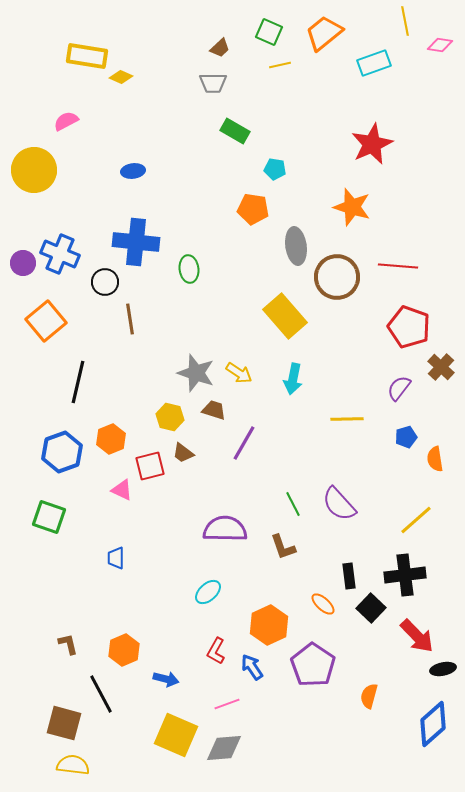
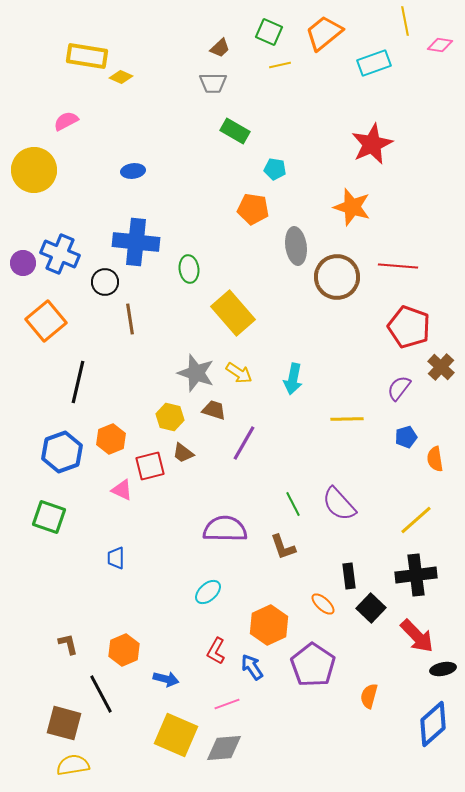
yellow rectangle at (285, 316): moved 52 px left, 3 px up
black cross at (405, 575): moved 11 px right
yellow semicircle at (73, 765): rotated 16 degrees counterclockwise
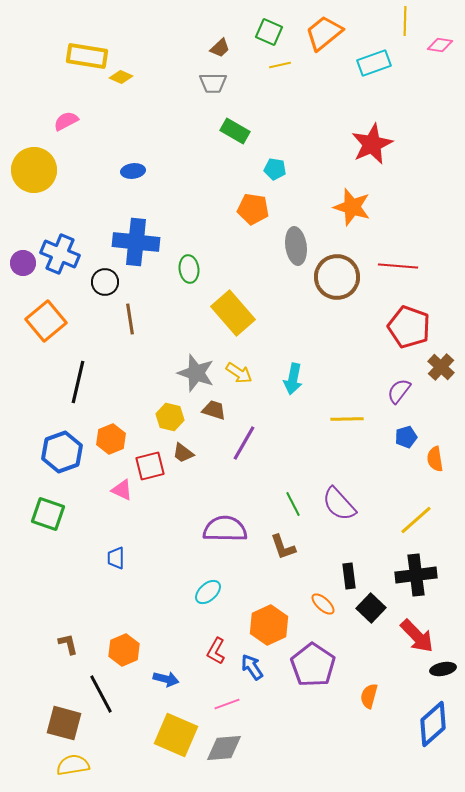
yellow line at (405, 21): rotated 12 degrees clockwise
purple semicircle at (399, 388): moved 3 px down
green square at (49, 517): moved 1 px left, 3 px up
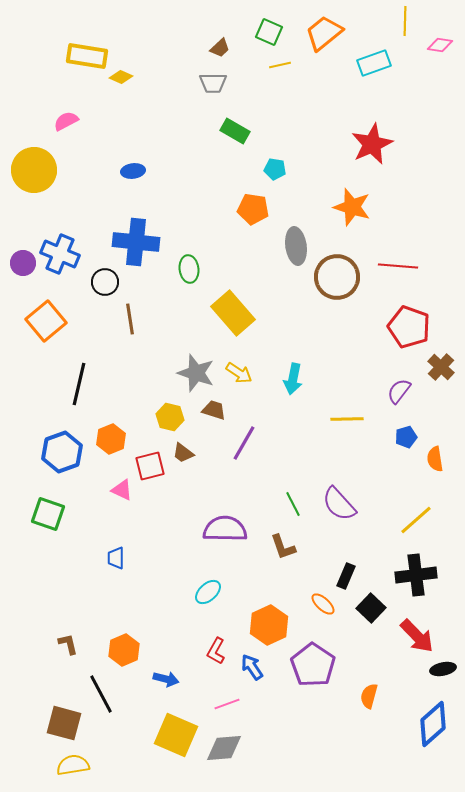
black line at (78, 382): moved 1 px right, 2 px down
black rectangle at (349, 576): moved 3 px left; rotated 30 degrees clockwise
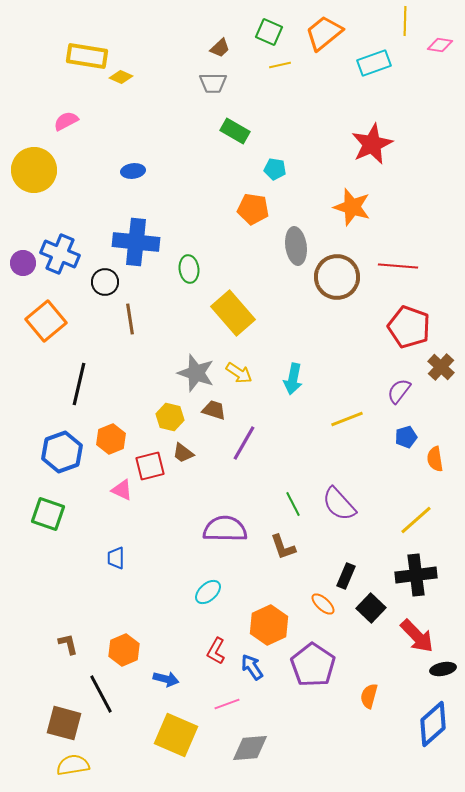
yellow line at (347, 419): rotated 20 degrees counterclockwise
gray diamond at (224, 748): moved 26 px right
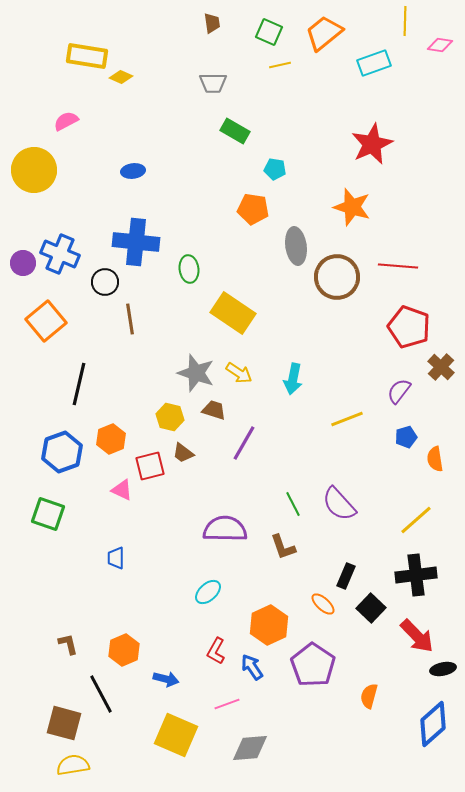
brown trapezoid at (220, 48): moved 8 px left, 25 px up; rotated 55 degrees counterclockwise
yellow rectangle at (233, 313): rotated 15 degrees counterclockwise
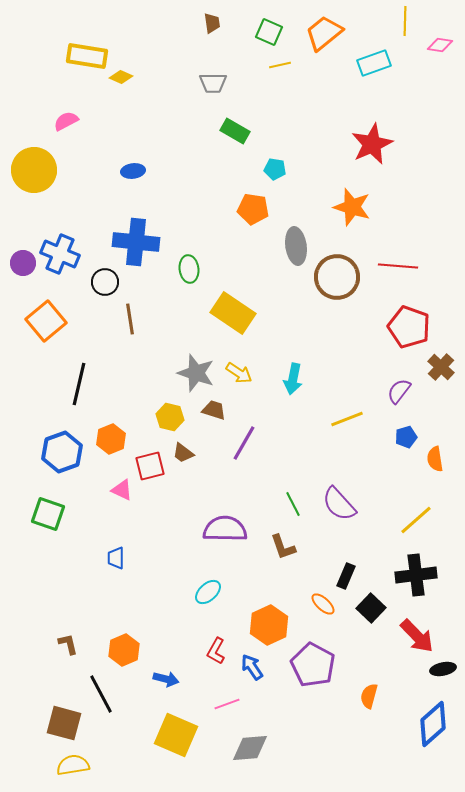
purple pentagon at (313, 665): rotated 6 degrees counterclockwise
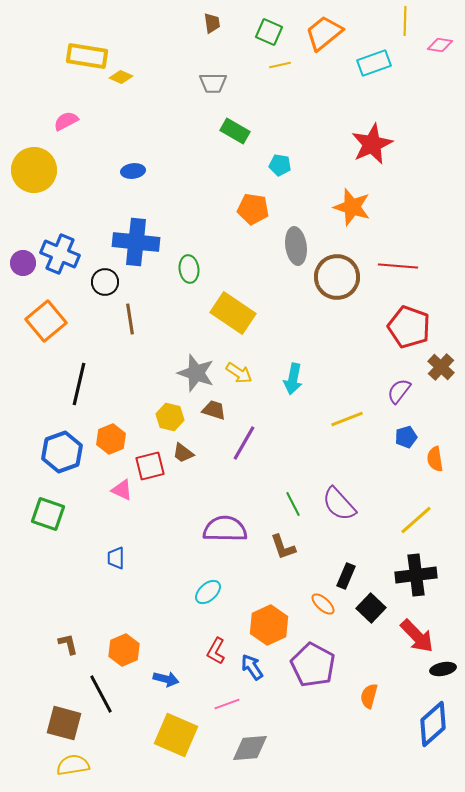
cyan pentagon at (275, 169): moved 5 px right, 4 px up
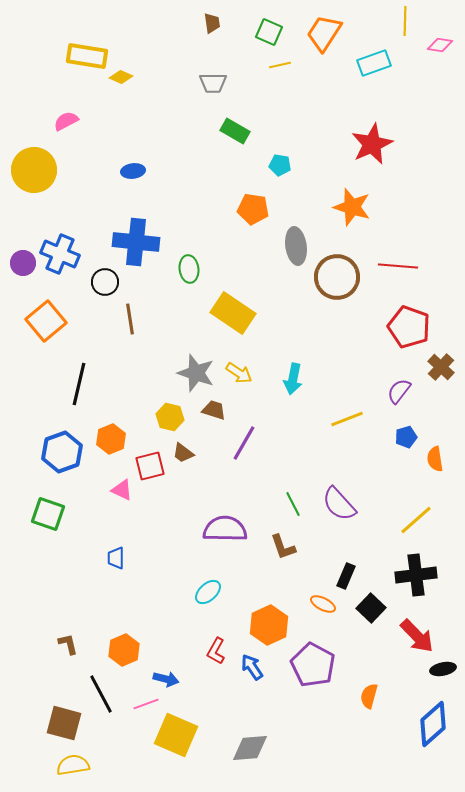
orange trapezoid at (324, 33): rotated 18 degrees counterclockwise
orange ellipse at (323, 604): rotated 15 degrees counterclockwise
pink line at (227, 704): moved 81 px left
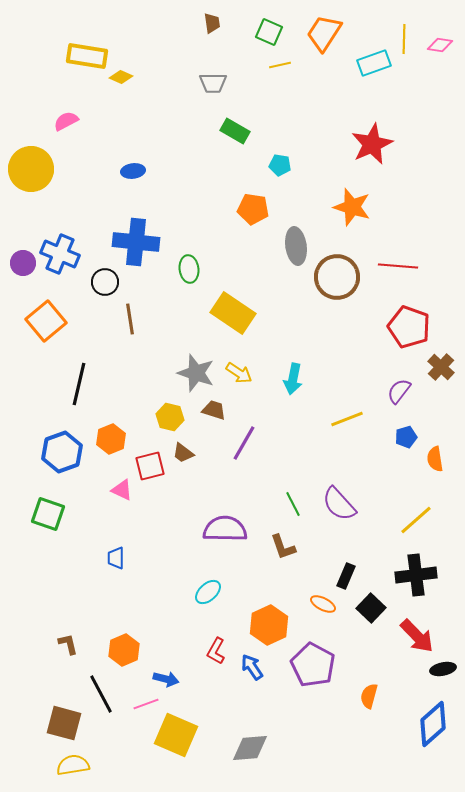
yellow line at (405, 21): moved 1 px left, 18 px down
yellow circle at (34, 170): moved 3 px left, 1 px up
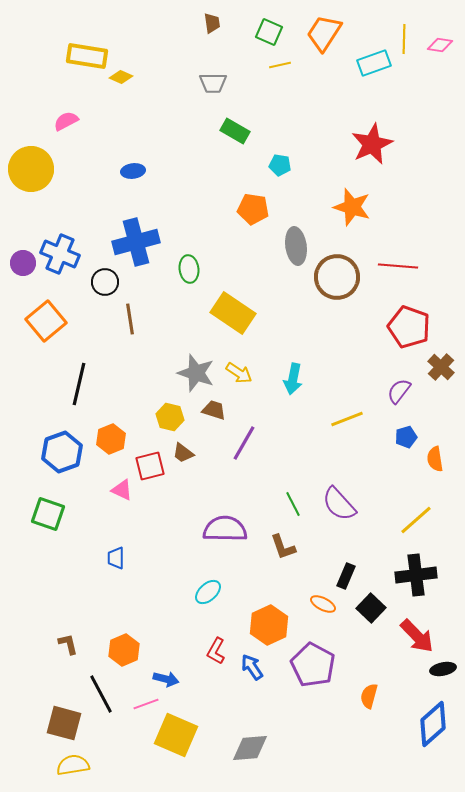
blue cross at (136, 242): rotated 21 degrees counterclockwise
